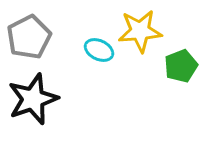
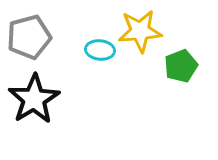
gray pentagon: rotated 12 degrees clockwise
cyan ellipse: moved 1 px right; rotated 20 degrees counterclockwise
black star: moved 1 px right; rotated 12 degrees counterclockwise
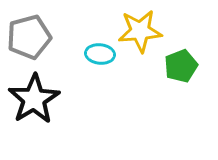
cyan ellipse: moved 4 px down
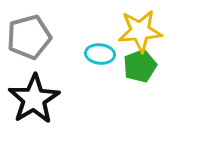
green pentagon: moved 41 px left
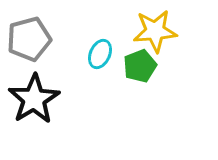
yellow star: moved 15 px right
gray pentagon: moved 2 px down
cyan ellipse: rotated 72 degrees counterclockwise
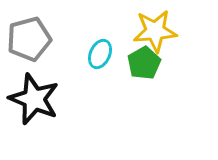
green pentagon: moved 4 px right, 3 px up; rotated 8 degrees counterclockwise
black star: rotated 18 degrees counterclockwise
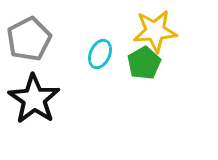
gray pentagon: rotated 12 degrees counterclockwise
black star: rotated 12 degrees clockwise
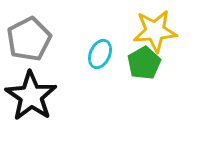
black star: moved 3 px left, 3 px up
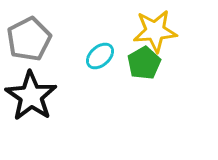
cyan ellipse: moved 2 px down; rotated 24 degrees clockwise
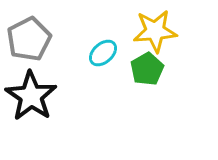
cyan ellipse: moved 3 px right, 3 px up
green pentagon: moved 3 px right, 6 px down
